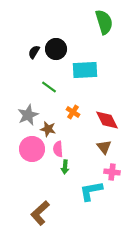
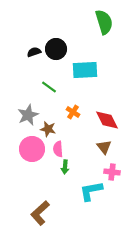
black semicircle: rotated 40 degrees clockwise
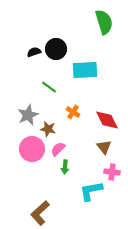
pink semicircle: rotated 49 degrees clockwise
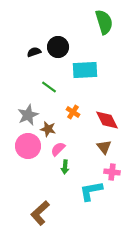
black circle: moved 2 px right, 2 px up
pink circle: moved 4 px left, 3 px up
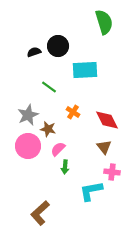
black circle: moved 1 px up
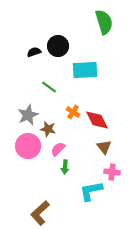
red diamond: moved 10 px left
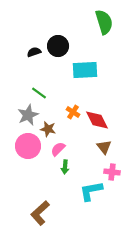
green line: moved 10 px left, 6 px down
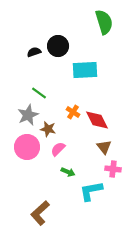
pink circle: moved 1 px left, 1 px down
green arrow: moved 3 px right, 5 px down; rotated 72 degrees counterclockwise
pink cross: moved 1 px right, 3 px up
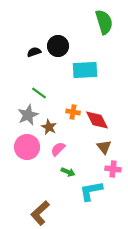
orange cross: rotated 24 degrees counterclockwise
brown star: moved 1 px right, 2 px up; rotated 14 degrees clockwise
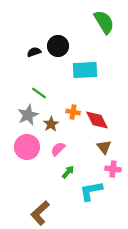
green semicircle: rotated 15 degrees counterclockwise
brown star: moved 2 px right, 3 px up; rotated 14 degrees clockwise
green arrow: rotated 72 degrees counterclockwise
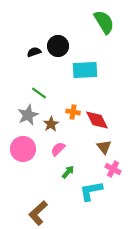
pink circle: moved 4 px left, 2 px down
pink cross: rotated 21 degrees clockwise
brown L-shape: moved 2 px left
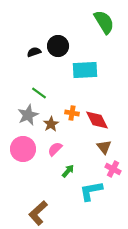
orange cross: moved 1 px left, 1 px down
pink semicircle: moved 3 px left
green arrow: moved 1 px up
